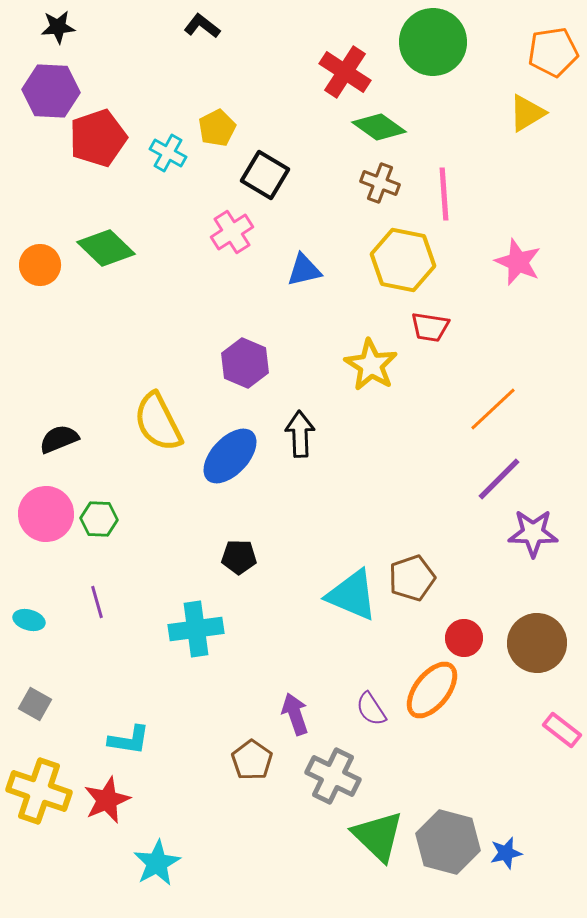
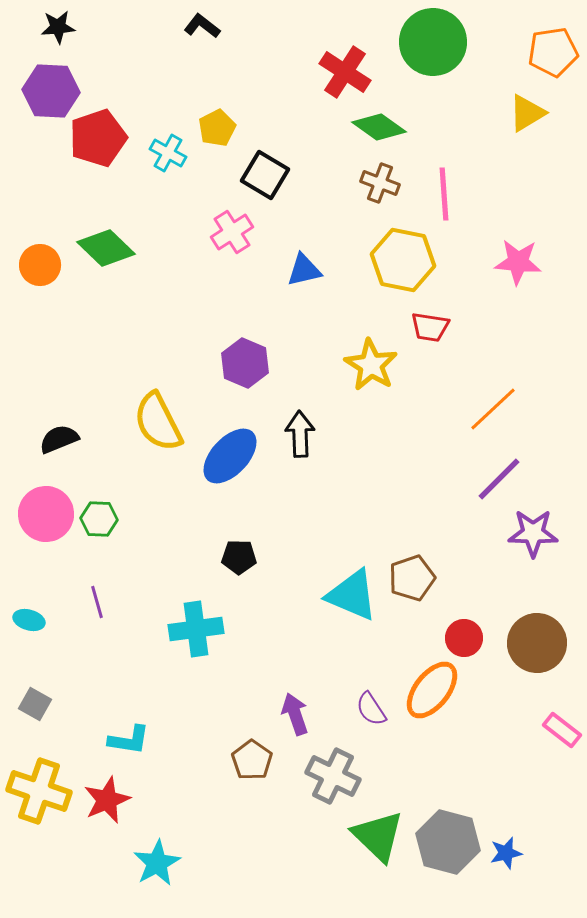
pink star at (518, 262): rotated 18 degrees counterclockwise
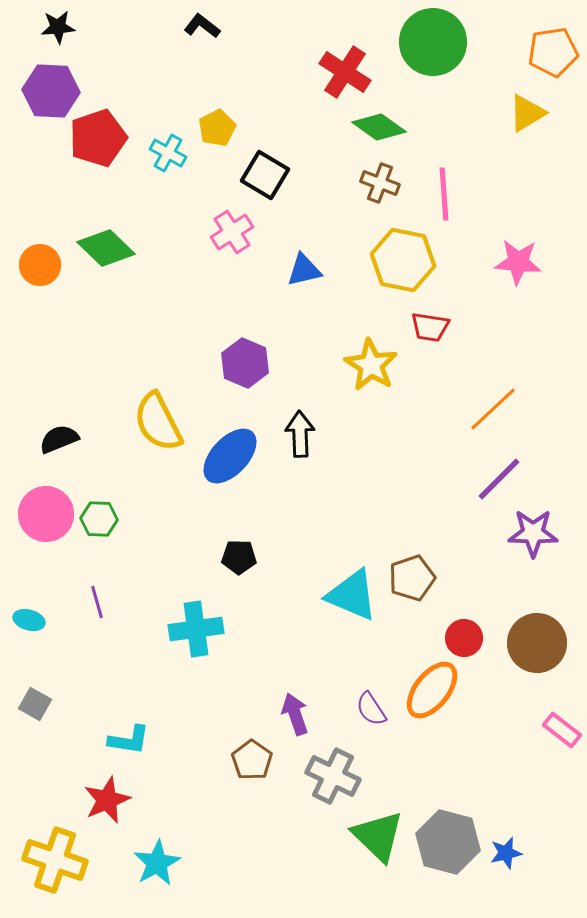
yellow cross at (39, 791): moved 16 px right, 69 px down
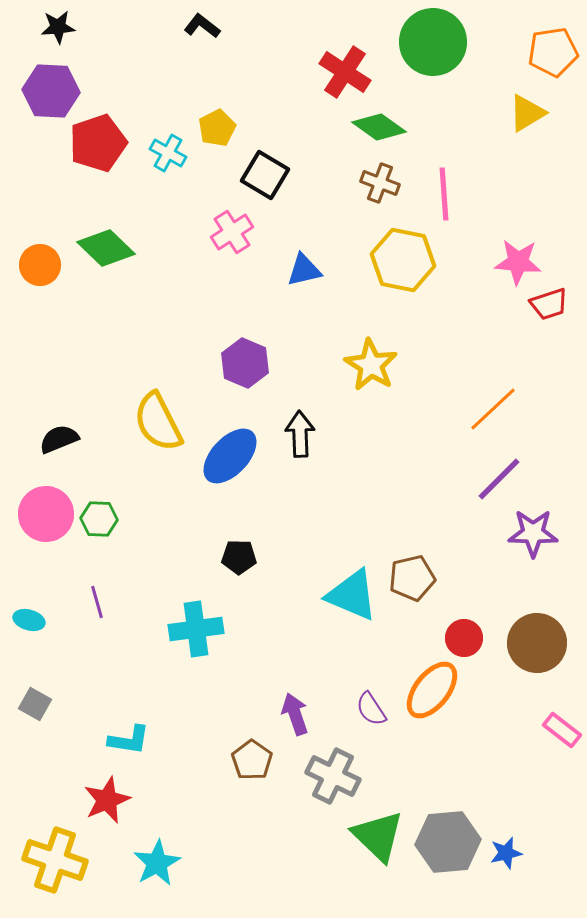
red pentagon at (98, 138): moved 5 px down
red trapezoid at (430, 327): moved 119 px right, 23 px up; rotated 27 degrees counterclockwise
brown pentagon at (412, 578): rotated 6 degrees clockwise
gray hexagon at (448, 842): rotated 20 degrees counterclockwise
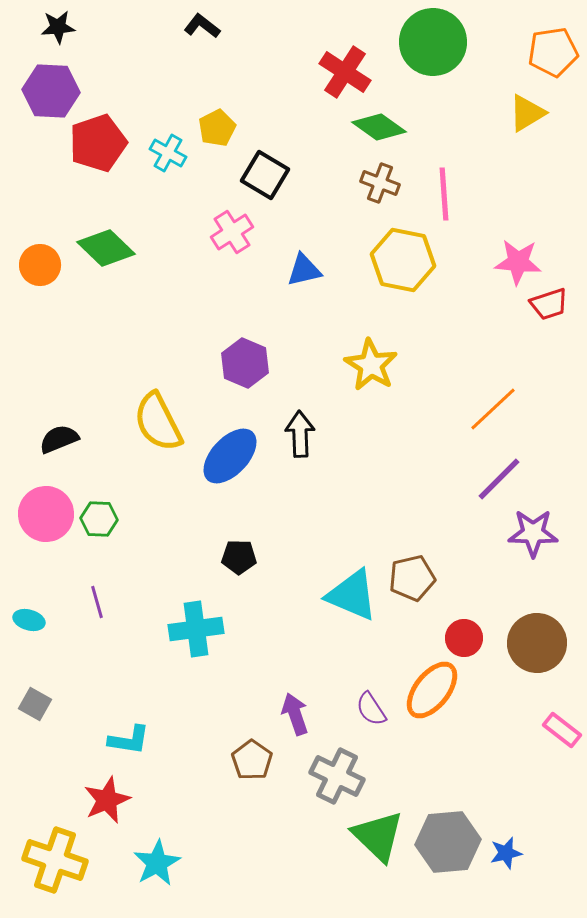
gray cross at (333, 776): moved 4 px right
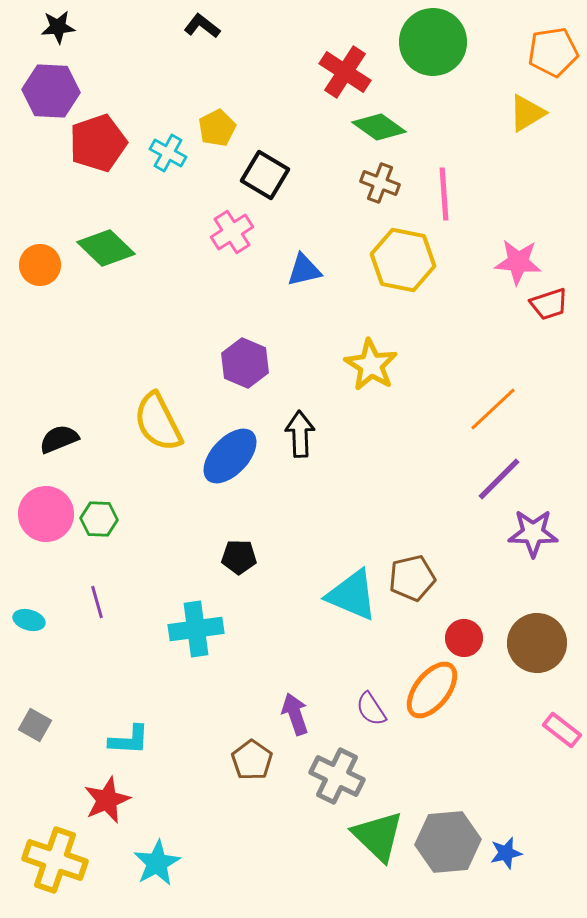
gray square at (35, 704): moved 21 px down
cyan L-shape at (129, 740): rotated 6 degrees counterclockwise
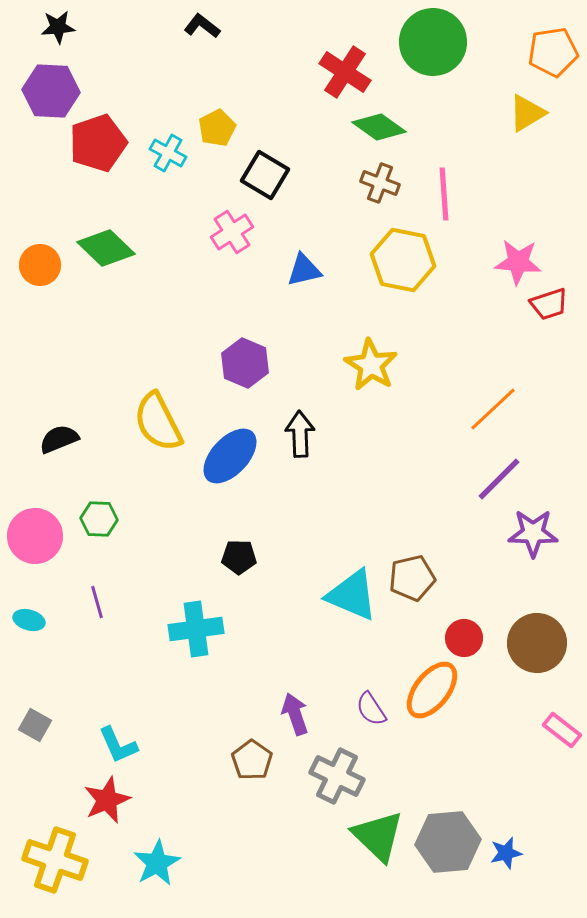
pink circle at (46, 514): moved 11 px left, 22 px down
cyan L-shape at (129, 740): moved 11 px left, 5 px down; rotated 63 degrees clockwise
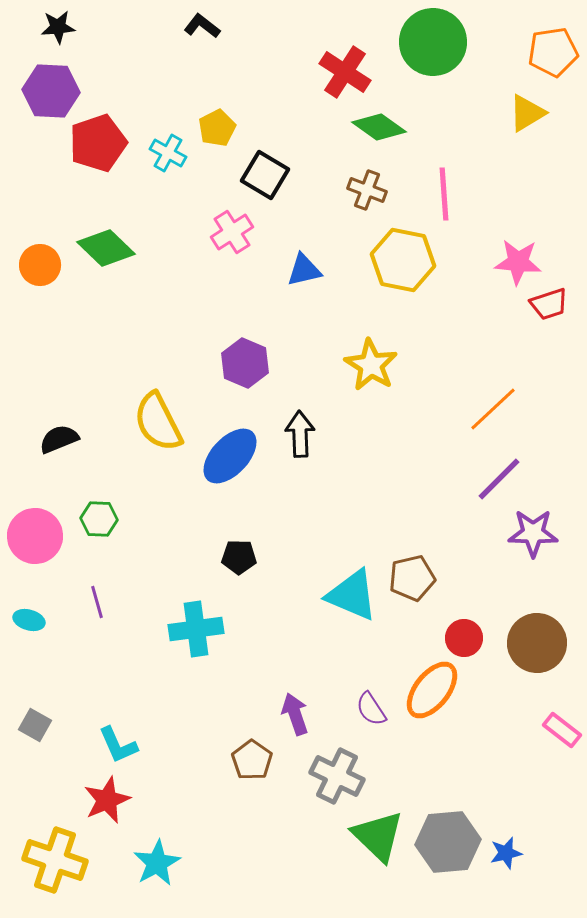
brown cross at (380, 183): moved 13 px left, 7 px down
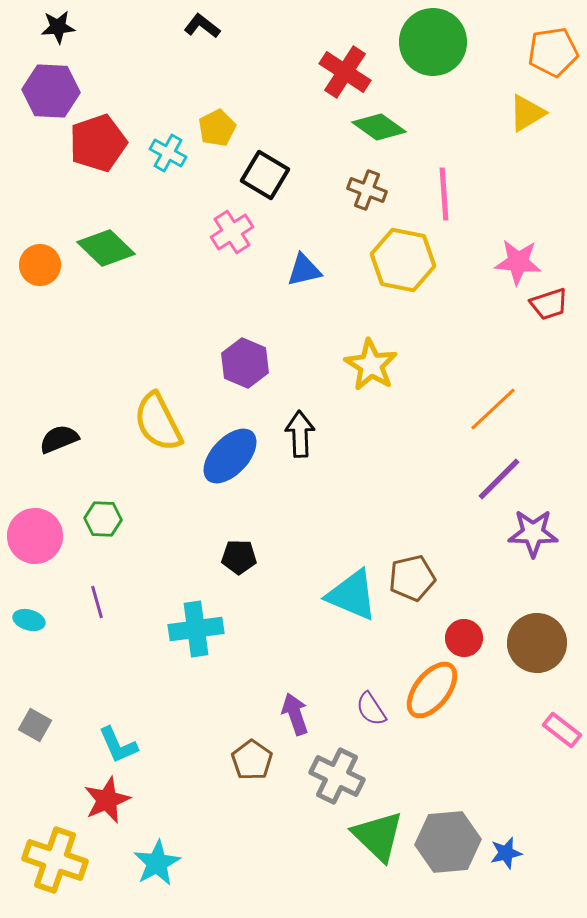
green hexagon at (99, 519): moved 4 px right
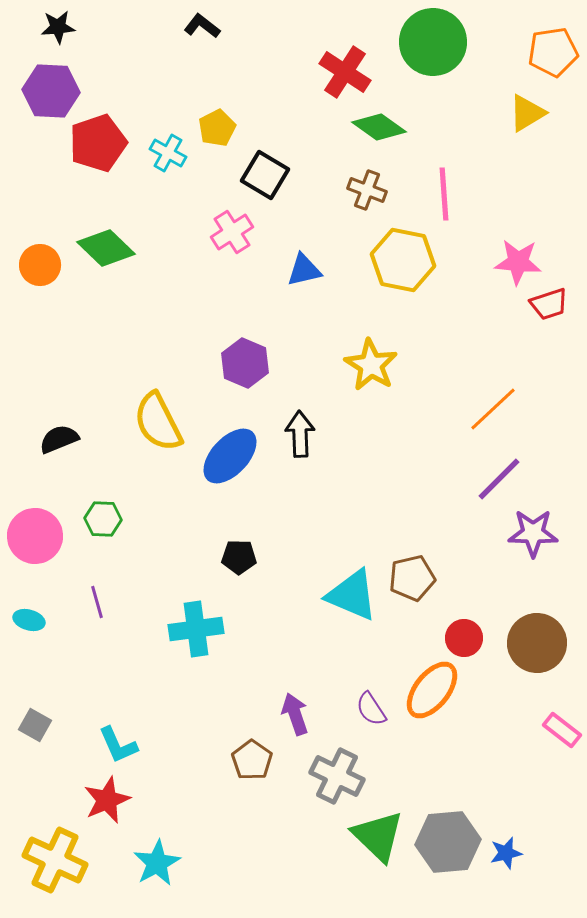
yellow cross at (55, 860): rotated 6 degrees clockwise
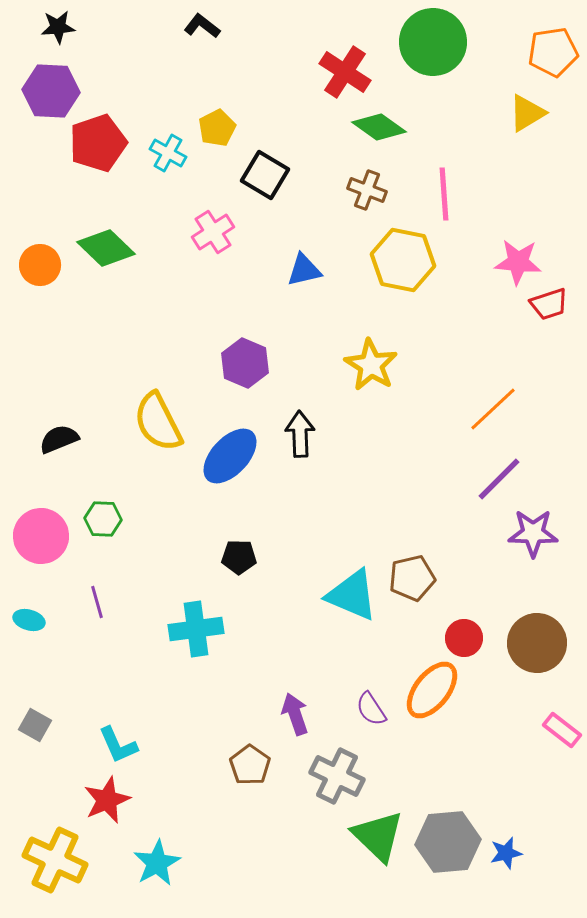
pink cross at (232, 232): moved 19 px left
pink circle at (35, 536): moved 6 px right
brown pentagon at (252, 760): moved 2 px left, 5 px down
